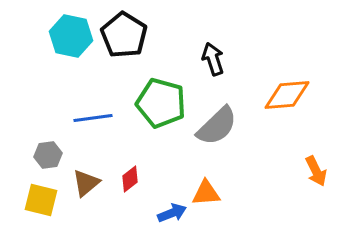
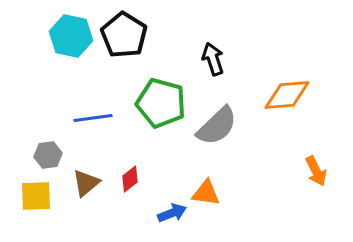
orange triangle: rotated 12 degrees clockwise
yellow square: moved 5 px left, 4 px up; rotated 16 degrees counterclockwise
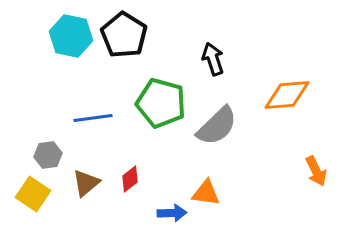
yellow square: moved 3 px left, 2 px up; rotated 36 degrees clockwise
blue arrow: rotated 20 degrees clockwise
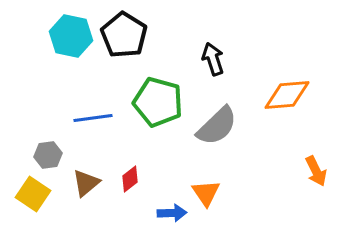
green pentagon: moved 3 px left, 1 px up
orange triangle: rotated 48 degrees clockwise
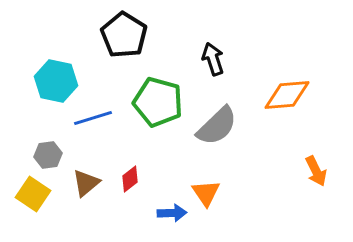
cyan hexagon: moved 15 px left, 45 px down
blue line: rotated 9 degrees counterclockwise
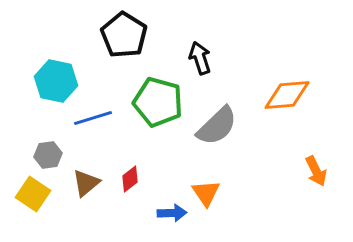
black arrow: moved 13 px left, 1 px up
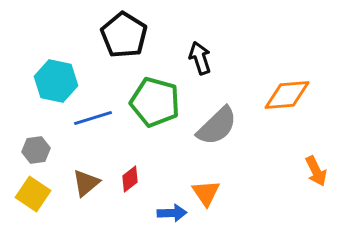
green pentagon: moved 3 px left
gray hexagon: moved 12 px left, 5 px up
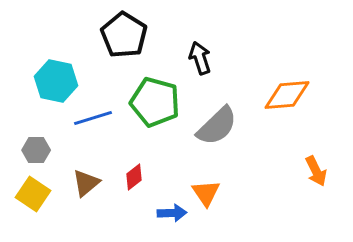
gray hexagon: rotated 8 degrees clockwise
red diamond: moved 4 px right, 2 px up
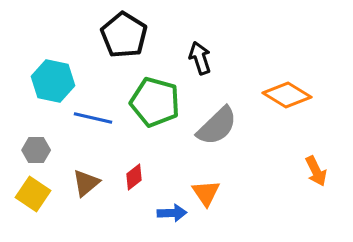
cyan hexagon: moved 3 px left
orange diamond: rotated 36 degrees clockwise
blue line: rotated 30 degrees clockwise
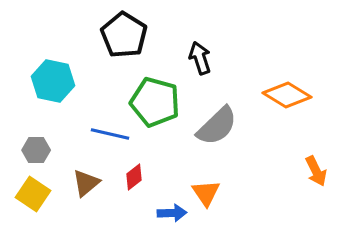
blue line: moved 17 px right, 16 px down
